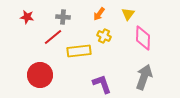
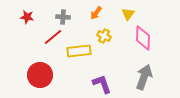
orange arrow: moved 3 px left, 1 px up
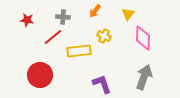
orange arrow: moved 1 px left, 2 px up
red star: moved 3 px down
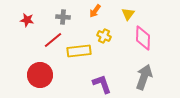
red line: moved 3 px down
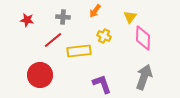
yellow triangle: moved 2 px right, 3 px down
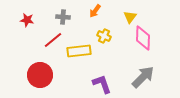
gray arrow: moved 1 px left; rotated 25 degrees clockwise
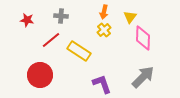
orange arrow: moved 9 px right, 1 px down; rotated 24 degrees counterclockwise
gray cross: moved 2 px left, 1 px up
yellow cross: moved 6 px up; rotated 24 degrees clockwise
red line: moved 2 px left
yellow rectangle: rotated 40 degrees clockwise
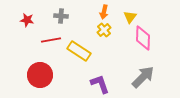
red line: rotated 30 degrees clockwise
purple L-shape: moved 2 px left
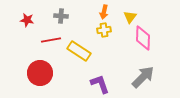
yellow cross: rotated 32 degrees clockwise
red circle: moved 2 px up
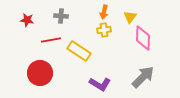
purple L-shape: rotated 140 degrees clockwise
